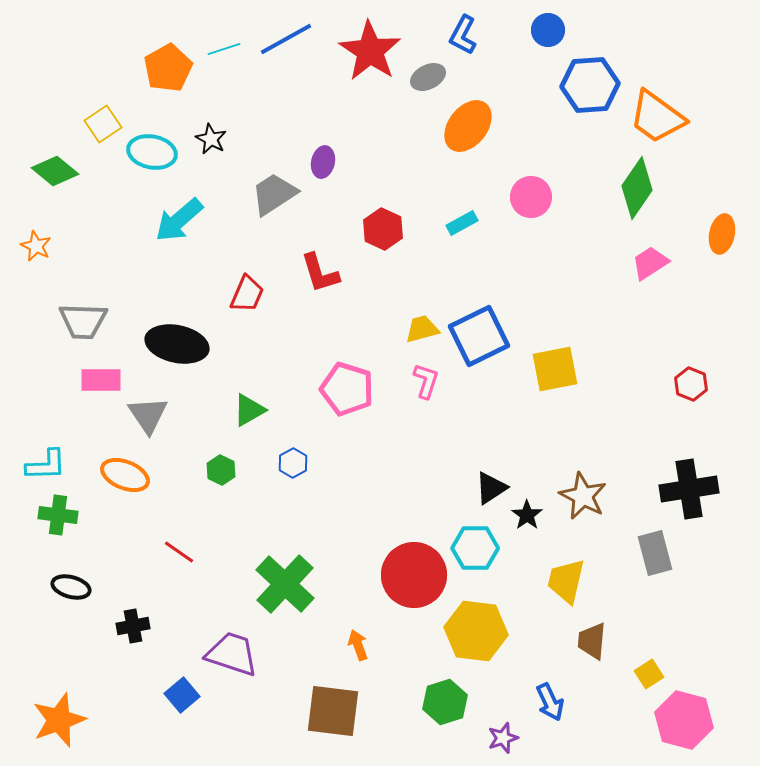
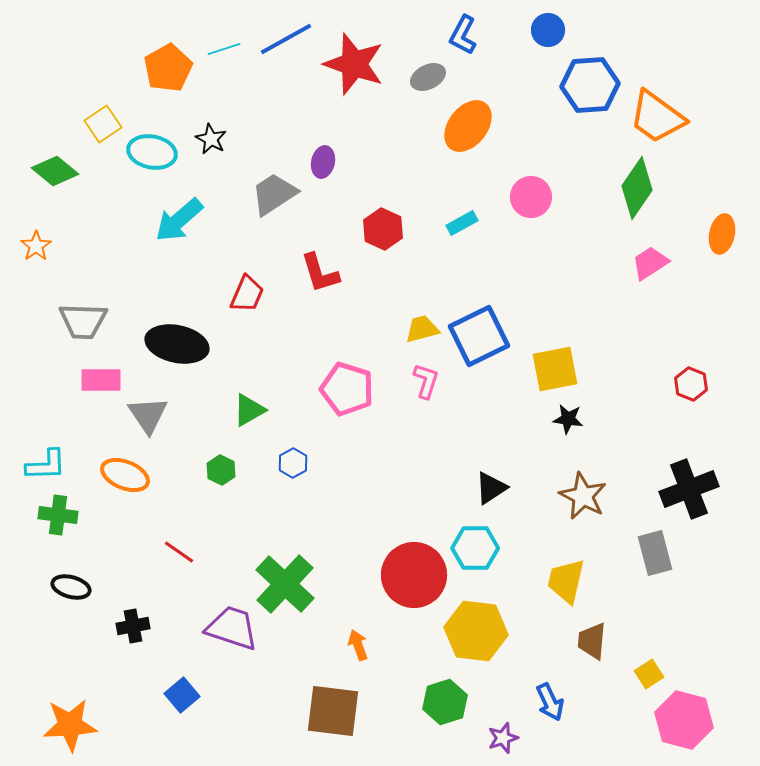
red star at (370, 51): moved 16 px left, 13 px down; rotated 14 degrees counterclockwise
orange star at (36, 246): rotated 12 degrees clockwise
black cross at (689, 489): rotated 12 degrees counterclockwise
black star at (527, 515): moved 41 px right, 96 px up; rotated 28 degrees counterclockwise
purple trapezoid at (232, 654): moved 26 px up
orange star at (59, 720): moved 11 px right, 5 px down; rotated 16 degrees clockwise
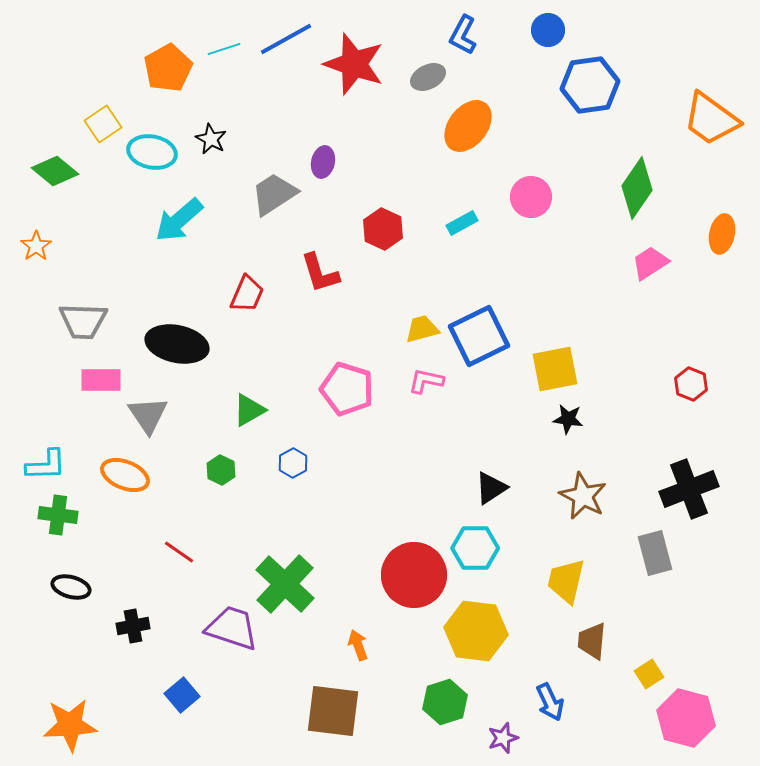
blue hexagon at (590, 85): rotated 4 degrees counterclockwise
orange trapezoid at (657, 117): moved 54 px right, 2 px down
pink L-shape at (426, 381): rotated 96 degrees counterclockwise
pink hexagon at (684, 720): moved 2 px right, 2 px up
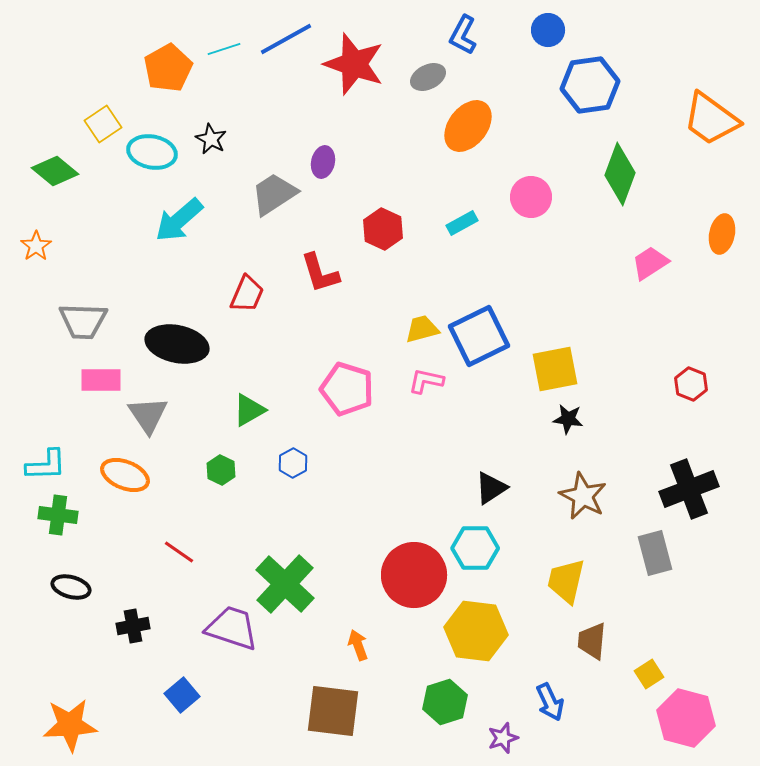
green diamond at (637, 188): moved 17 px left, 14 px up; rotated 14 degrees counterclockwise
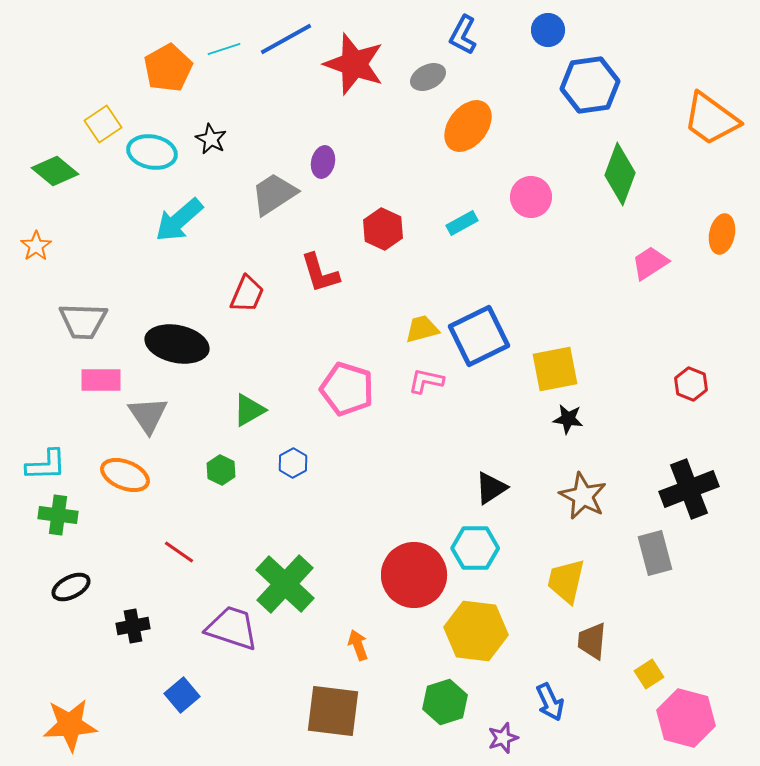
black ellipse at (71, 587): rotated 42 degrees counterclockwise
